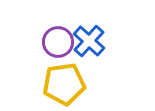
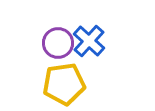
purple circle: moved 1 px down
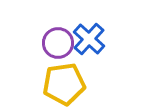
blue cross: moved 2 px up
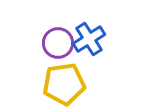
blue cross: rotated 16 degrees clockwise
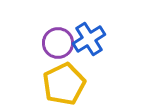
yellow pentagon: rotated 18 degrees counterclockwise
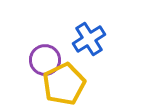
purple circle: moved 13 px left, 17 px down
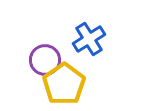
yellow pentagon: rotated 9 degrees counterclockwise
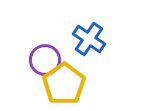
blue cross: rotated 24 degrees counterclockwise
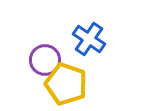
yellow pentagon: moved 2 px right; rotated 18 degrees counterclockwise
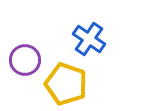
purple circle: moved 20 px left
